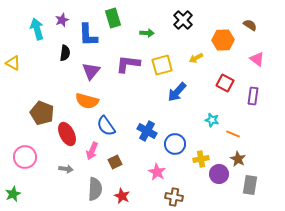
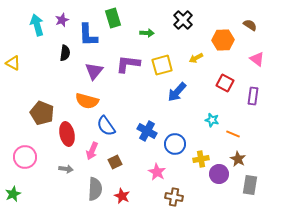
cyan arrow: moved 4 px up
purple triangle: moved 3 px right
red ellipse: rotated 15 degrees clockwise
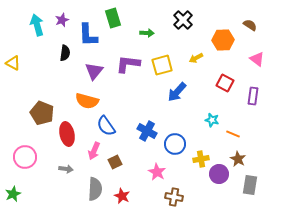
pink arrow: moved 2 px right
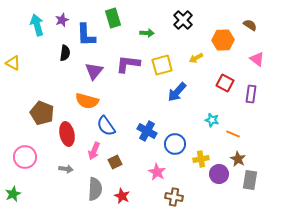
blue L-shape: moved 2 px left
purple rectangle: moved 2 px left, 2 px up
gray rectangle: moved 5 px up
